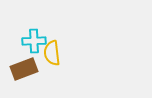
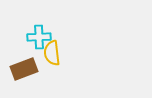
cyan cross: moved 5 px right, 4 px up
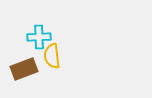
yellow semicircle: moved 3 px down
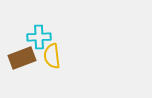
brown rectangle: moved 2 px left, 11 px up
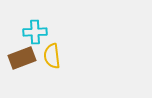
cyan cross: moved 4 px left, 5 px up
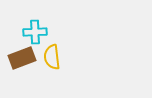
yellow semicircle: moved 1 px down
